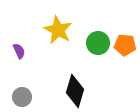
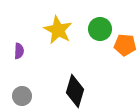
green circle: moved 2 px right, 14 px up
purple semicircle: rotated 28 degrees clockwise
gray circle: moved 1 px up
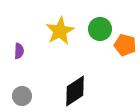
yellow star: moved 2 px right, 1 px down; rotated 16 degrees clockwise
orange pentagon: rotated 10 degrees clockwise
black diamond: rotated 40 degrees clockwise
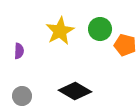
black diamond: rotated 64 degrees clockwise
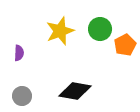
yellow star: rotated 8 degrees clockwise
orange pentagon: rotated 30 degrees clockwise
purple semicircle: moved 2 px down
black diamond: rotated 20 degrees counterclockwise
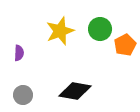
gray circle: moved 1 px right, 1 px up
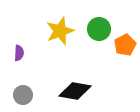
green circle: moved 1 px left
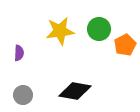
yellow star: rotated 12 degrees clockwise
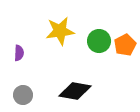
green circle: moved 12 px down
